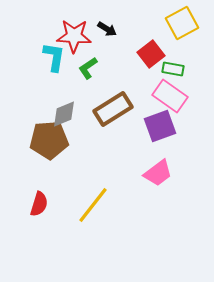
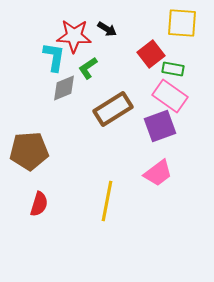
yellow square: rotated 32 degrees clockwise
gray diamond: moved 26 px up
brown pentagon: moved 20 px left, 11 px down
yellow line: moved 14 px right, 4 px up; rotated 27 degrees counterclockwise
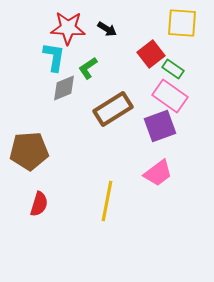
red star: moved 6 px left, 8 px up
green rectangle: rotated 25 degrees clockwise
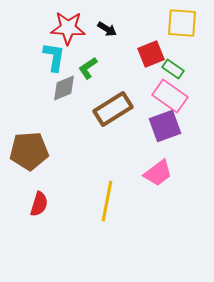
red square: rotated 16 degrees clockwise
purple square: moved 5 px right
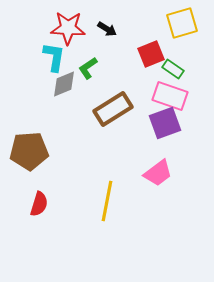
yellow square: rotated 20 degrees counterclockwise
gray diamond: moved 4 px up
pink rectangle: rotated 16 degrees counterclockwise
purple square: moved 3 px up
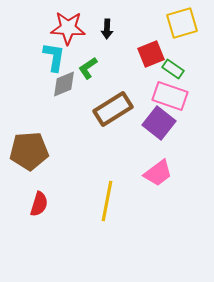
black arrow: rotated 60 degrees clockwise
purple square: moved 6 px left; rotated 32 degrees counterclockwise
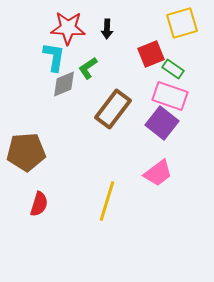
brown rectangle: rotated 21 degrees counterclockwise
purple square: moved 3 px right
brown pentagon: moved 3 px left, 1 px down
yellow line: rotated 6 degrees clockwise
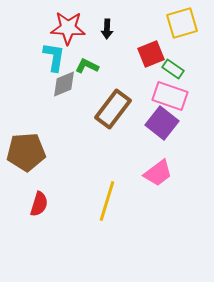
green L-shape: moved 1 px left, 2 px up; rotated 60 degrees clockwise
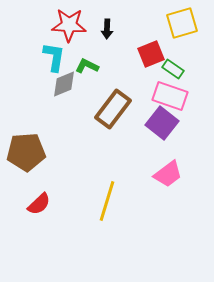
red star: moved 1 px right, 3 px up
pink trapezoid: moved 10 px right, 1 px down
red semicircle: rotated 30 degrees clockwise
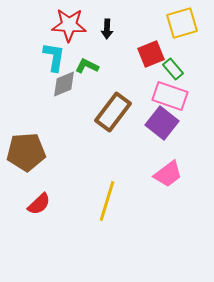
green rectangle: rotated 15 degrees clockwise
brown rectangle: moved 3 px down
